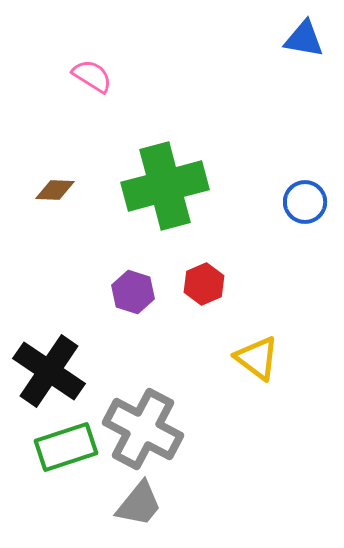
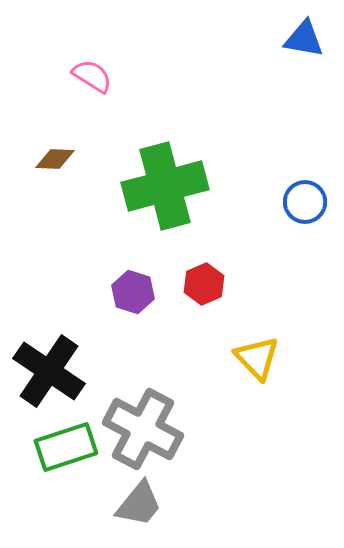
brown diamond: moved 31 px up
yellow triangle: rotated 9 degrees clockwise
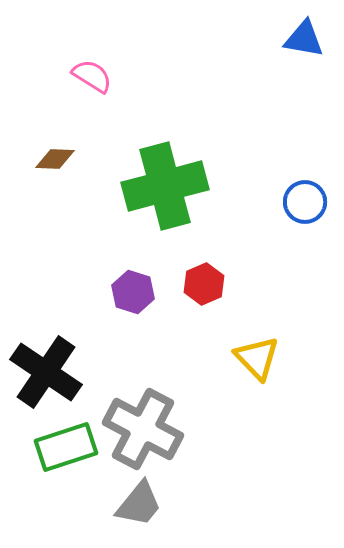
black cross: moved 3 px left, 1 px down
